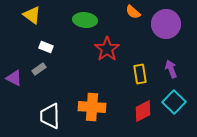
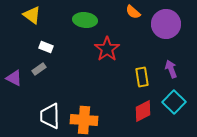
yellow rectangle: moved 2 px right, 3 px down
orange cross: moved 8 px left, 13 px down
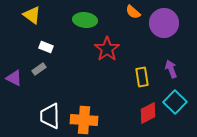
purple circle: moved 2 px left, 1 px up
cyan square: moved 1 px right
red diamond: moved 5 px right, 2 px down
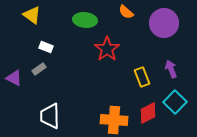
orange semicircle: moved 7 px left
yellow rectangle: rotated 12 degrees counterclockwise
orange cross: moved 30 px right
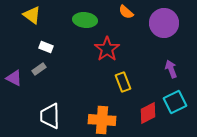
yellow rectangle: moved 19 px left, 5 px down
cyan square: rotated 20 degrees clockwise
orange cross: moved 12 px left
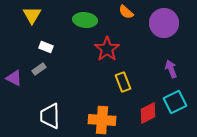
yellow triangle: rotated 24 degrees clockwise
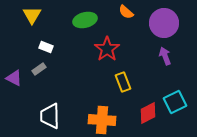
green ellipse: rotated 20 degrees counterclockwise
purple arrow: moved 6 px left, 13 px up
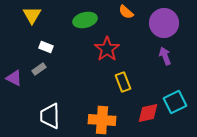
red diamond: rotated 15 degrees clockwise
